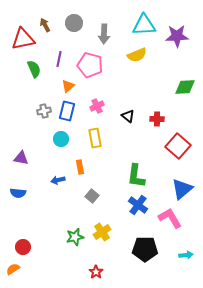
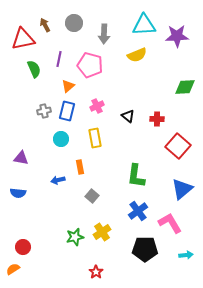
blue cross: moved 6 px down; rotated 18 degrees clockwise
pink L-shape: moved 5 px down
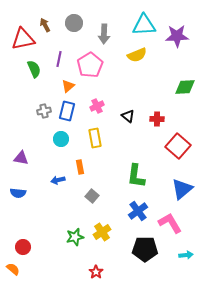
pink pentagon: rotated 25 degrees clockwise
orange semicircle: rotated 72 degrees clockwise
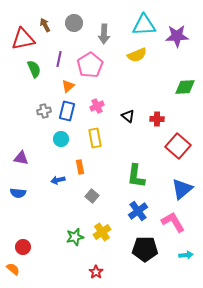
pink L-shape: moved 3 px right, 1 px up
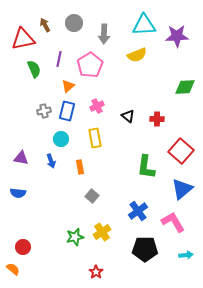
red square: moved 3 px right, 5 px down
green L-shape: moved 10 px right, 9 px up
blue arrow: moved 7 px left, 19 px up; rotated 96 degrees counterclockwise
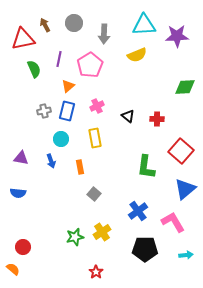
blue triangle: moved 3 px right
gray square: moved 2 px right, 2 px up
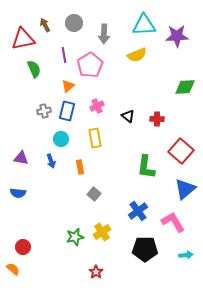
purple line: moved 5 px right, 4 px up; rotated 21 degrees counterclockwise
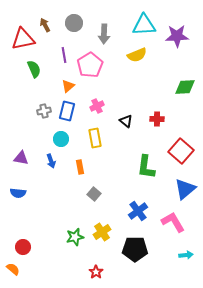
black triangle: moved 2 px left, 5 px down
black pentagon: moved 10 px left
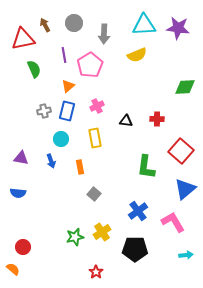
purple star: moved 1 px right, 8 px up; rotated 10 degrees clockwise
black triangle: rotated 32 degrees counterclockwise
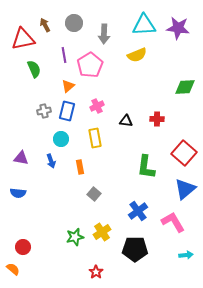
red square: moved 3 px right, 2 px down
